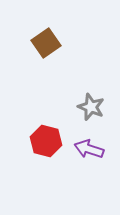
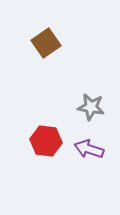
gray star: rotated 12 degrees counterclockwise
red hexagon: rotated 8 degrees counterclockwise
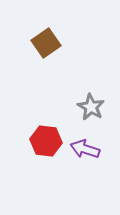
gray star: rotated 20 degrees clockwise
purple arrow: moved 4 px left
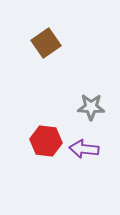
gray star: rotated 28 degrees counterclockwise
purple arrow: moved 1 px left; rotated 12 degrees counterclockwise
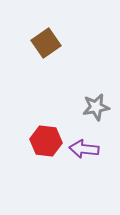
gray star: moved 5 px right; rotated 12 degrees counterclockwise
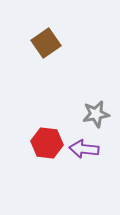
gray star: moved 7 px down
red hexagon: moved 1 px right, 2 px down
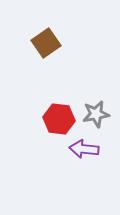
red hexagon: moved 12 px right, 24 px up
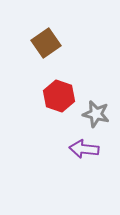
gray star: rotated 24 degrees clockwise
red hexagon: moved 23 px up; rotated 12 degrees clockwise
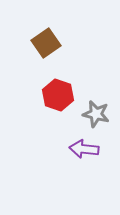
red hexagon: moved 1 px left, 1 px up
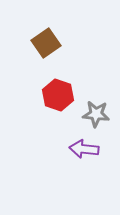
gray star: rotated 8 degrees counterclockwise
